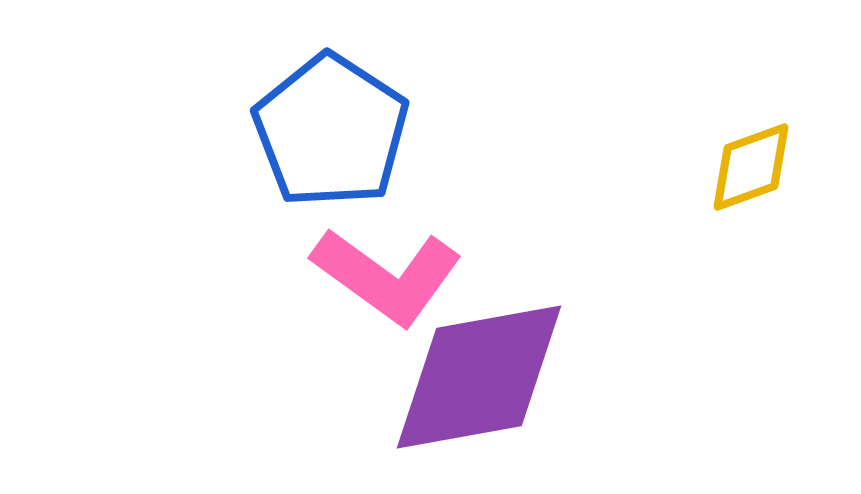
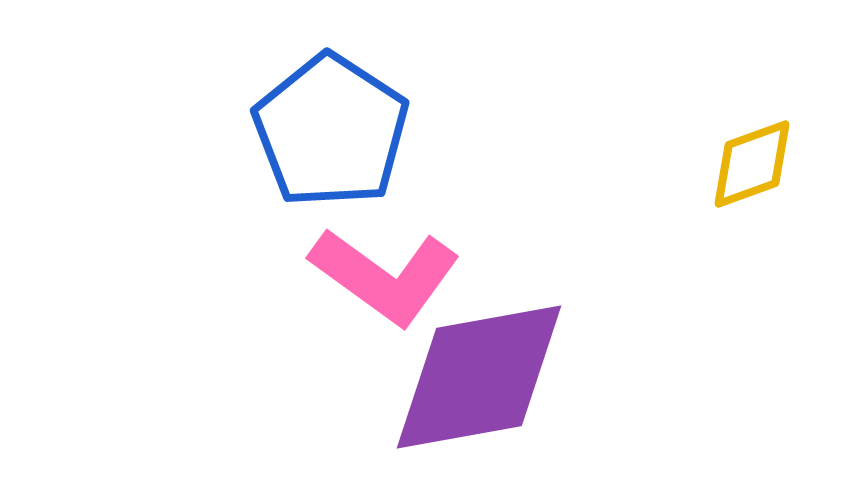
yellow diamond: moved 1 px right, 3 px up
pink L-shape: moved 2 px left
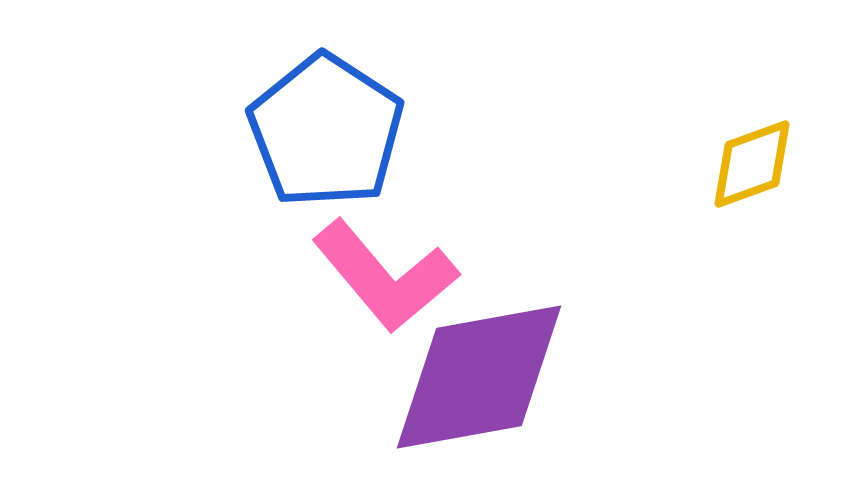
blue pentagon: moved 5 px left
pink L-shape: rotated 14 degrees clockwise
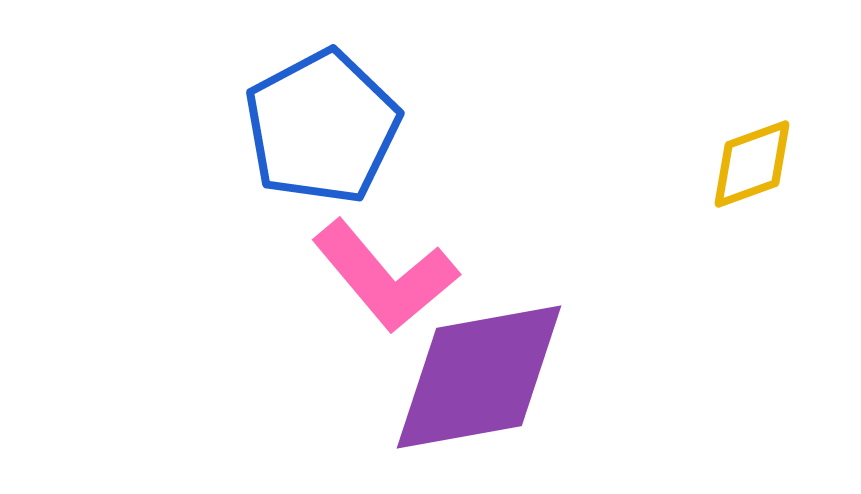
blue pentagon: moved 4 px left, 4 px up; rotated 11 degrees clockwise
